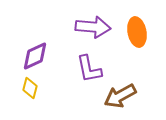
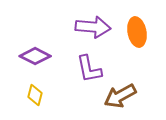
purple diamond: rotated 52 degrees clockwise
yellow diamond: moved 5 px right, 7 px down
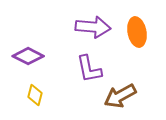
purple diamond: moved 7 px left
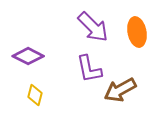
purple arrow: rotated 40 degrees clockwise
brown arrow: moved 6 px up
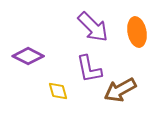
yellow diamond: moved 23 px right, 4 px up; rotated 30 degrees counterclockwise
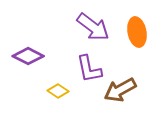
purple arrow: rotated 8 degrees counterclockwise
yellow diamond: rotated 40 degrees counterclockwise
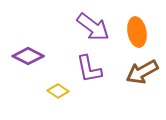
brown arrow: moved 22 px right, 18 px up
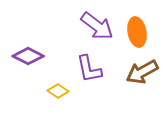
purple arrow: moved 4 px right, 1 px up
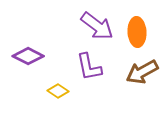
orange ellipse: rotated 8 degrees clockwise
purple L-shape: moved 2 px up
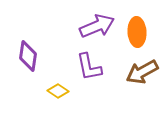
purple arrow: rotated 60 degrees counterclockwise
purple diamond: rotated 72 degrees clockwise
